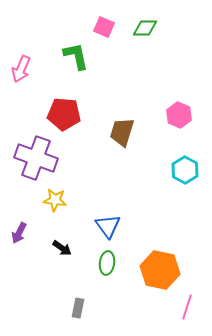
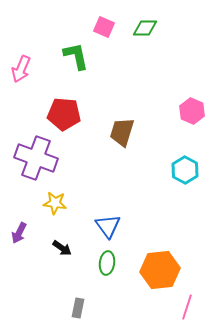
pink hexagon: moved 13 px right, 4 px up
yellow star: moved 3 px down
orange hexagon: rotated 18 degrees counterclockwise
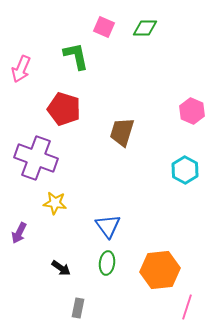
red pentagon: moved 5 px up; rotated 12 degrees clockwise
black arrow: moved 1 px left, 20 px down
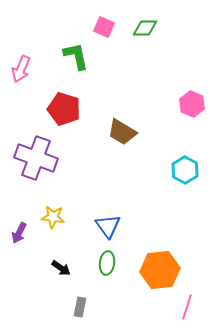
pink hexagon: moved 7 px up
brown trapezoid: rotated 76 degrees counterclockwise
yellow star: moved 2 px left, 14 px down
gray rectangle: moved 2 px right, 1 px up
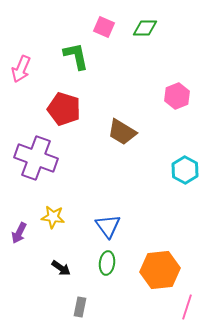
pink hexagon: moved 15 px left, 8 px up; rotated 15 degrees clockwise
